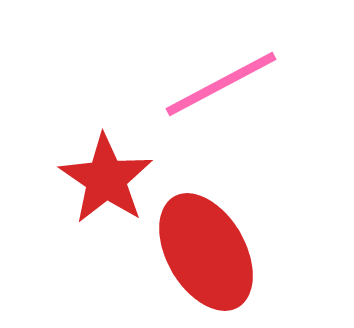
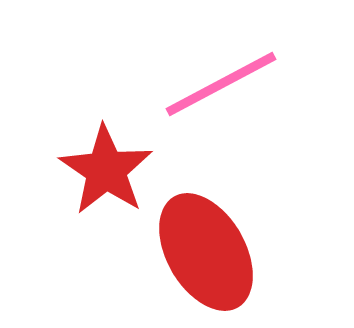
red star: moved 9 px up
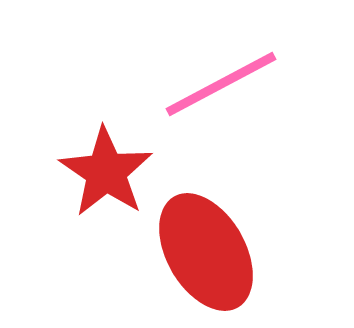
red star: moved 2 px down
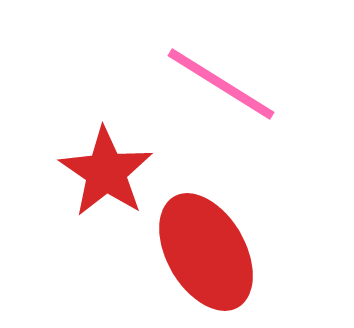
pink line: rotated 60 degrees clockwise
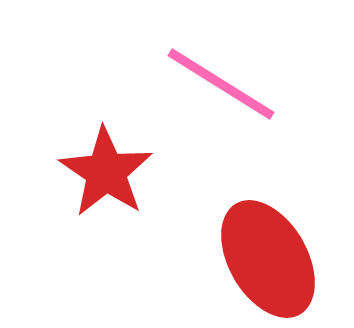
red ellipse: moved 62 px right, 7 px down
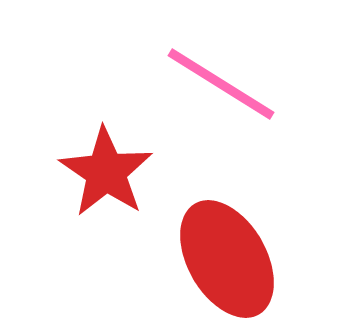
red ellipse: moved 41 px left
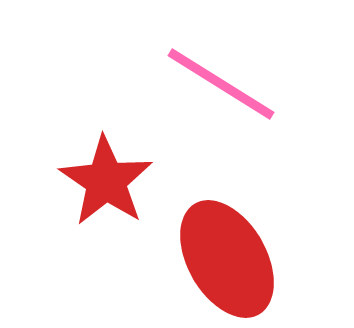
red star: moved 9 px down
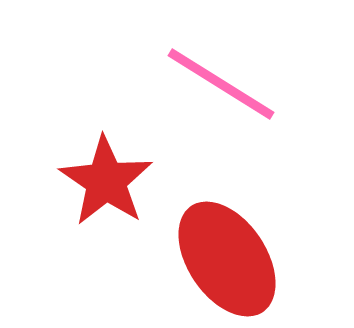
red ellipse: rotated 4 degrees counterclockwise
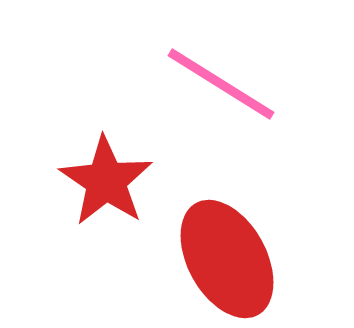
red ellipse: rotated 5 degrees clockwise
